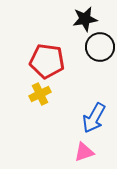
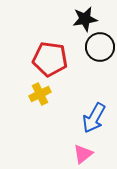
red pentagon: moved 3 px right, 2 px up
pink triangle: moved 1 px left, 2 px down; rotated 20 degrees counterclockwise
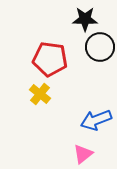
black star: rotated 10 degrees clockwise
yellow cross: rotated 25 degrees counterclockwise
blue arrow: moved 2 px right, 2 px down; rotated 40 degrees clockwise
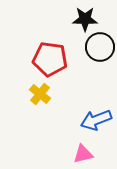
pink triangle: rotated 25 degrees clockwise
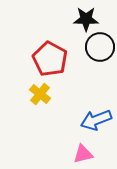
black star: moved 1 px right
red pentagon: rotated 20 degrees clockwise
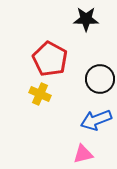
black circle: moved 32 px down
yellow cross: rotated 15 degrees counterclockwise
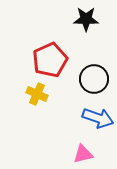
red pentagon: moved 1 px down; rotated 20 degrees clockwise
black circle: moved 6 px left
yellow cross: moved 3 px left
blue arrow: moved 2 px right, 2 px up; rotated 140 degrees counterclockwise
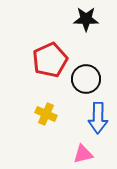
black circle: moved 8 px left
yellow cross: moved 9 px right, 20 px down
blue arrow: rotated 72 degrees clockwise
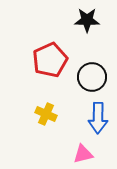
black star: moved 1 px right, 1 px down
black circle: moved 6 px right, 2 px up
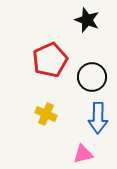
black star: rotated 20 degrees clockwise
